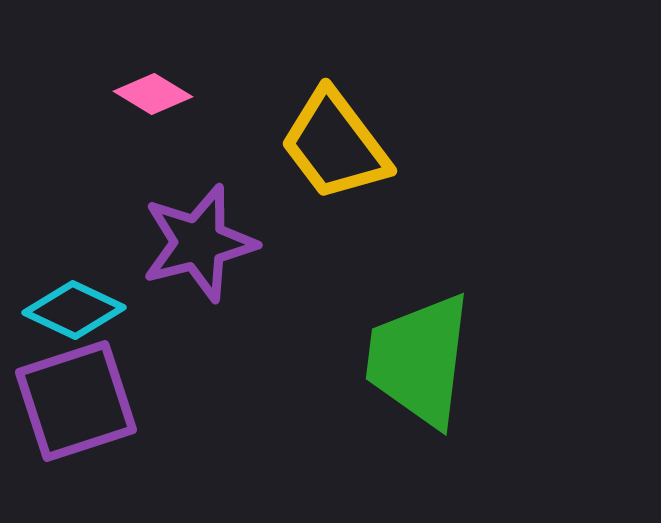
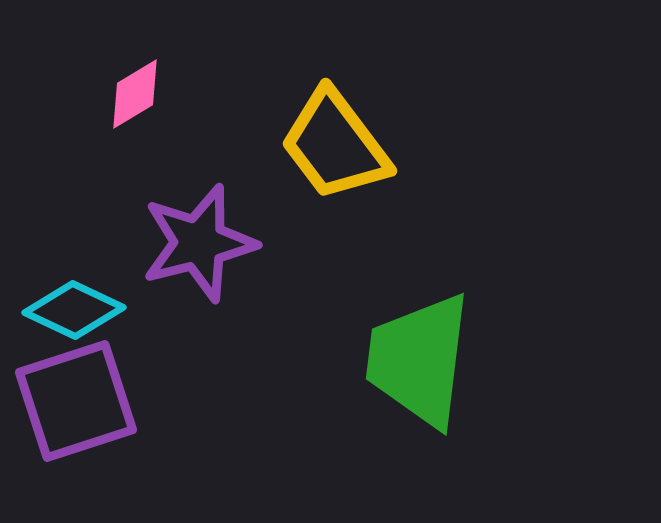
pink diamond: moved 18 px left; rotated 62 degrees counterclockwise
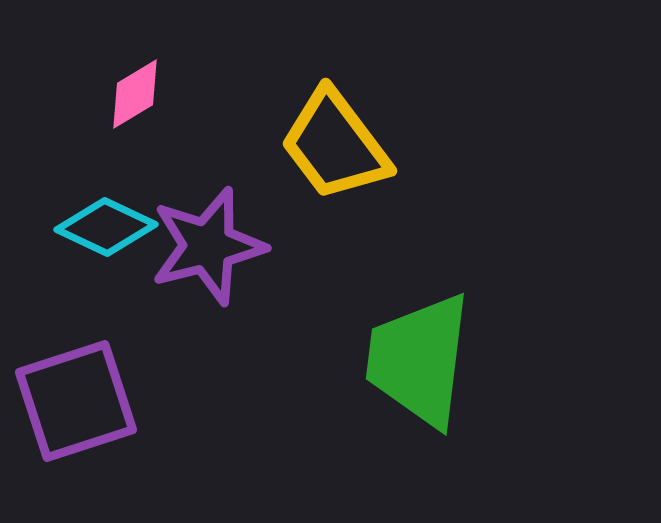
purple star: moved 9 px right, 3 px down
cyan diamond: moved 32 px right, 83 px up
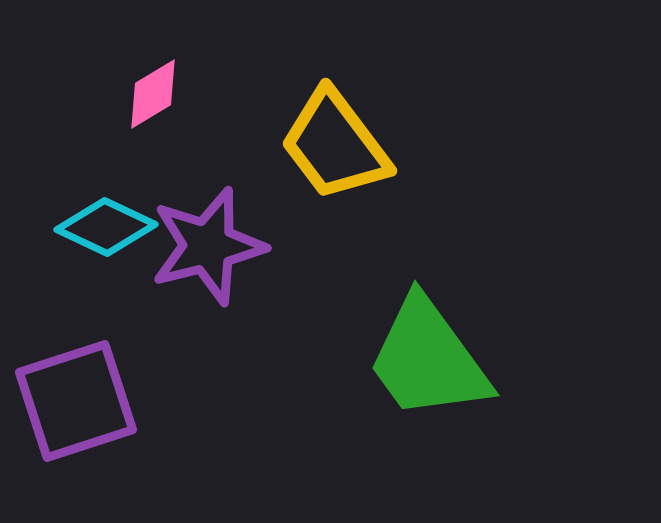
pink diamond: moved 18 px right
green trapezoid: moved 9 px right, 1 px up; rotated 43 degrees counterclockwise
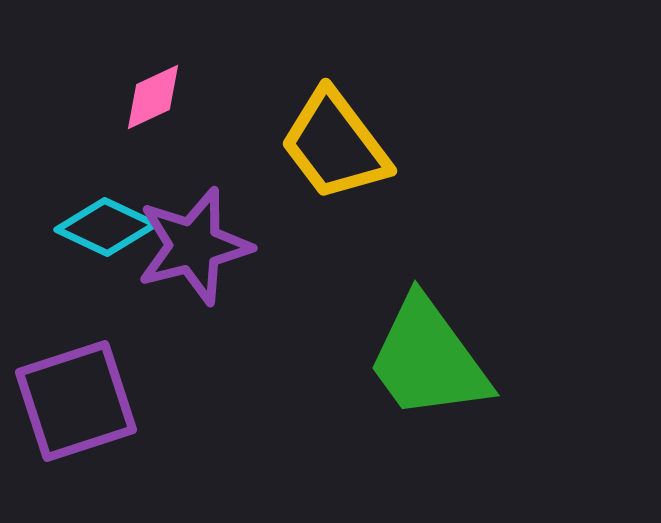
pink diamond: moved 3 px down; rotated 6 degrees clockwise
purple star: moved 14 px left
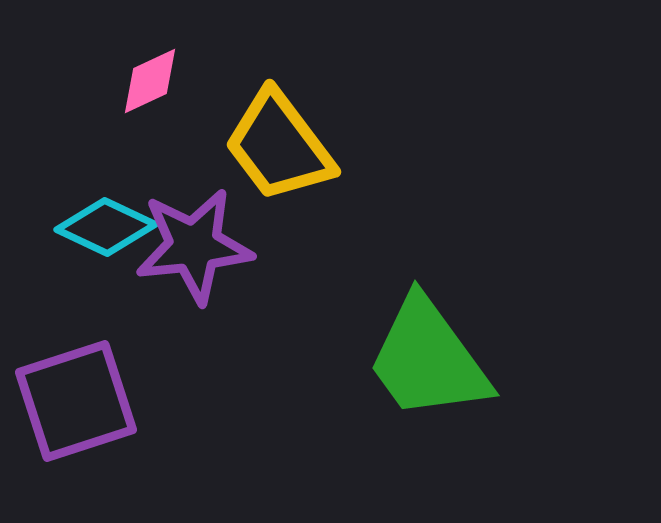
pink diamond: moved 3 px left, 16 px up
yellow trapezoid: moved 56 px left, 1 px down
purple star: rotated 8 degrees clockwise
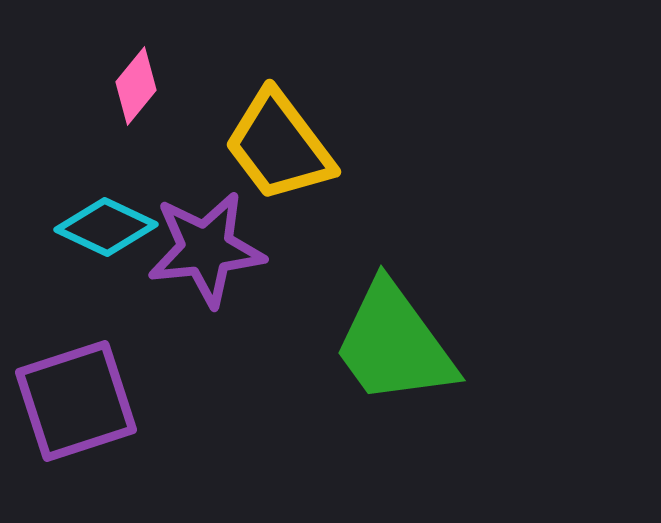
pink diamond: moved 14 px left, 5 px down; rotated 26 degrees counterclockwise
purple star: moved 12 px right, 3 px down
green trapezoid: moved 34 px left, 15 px up
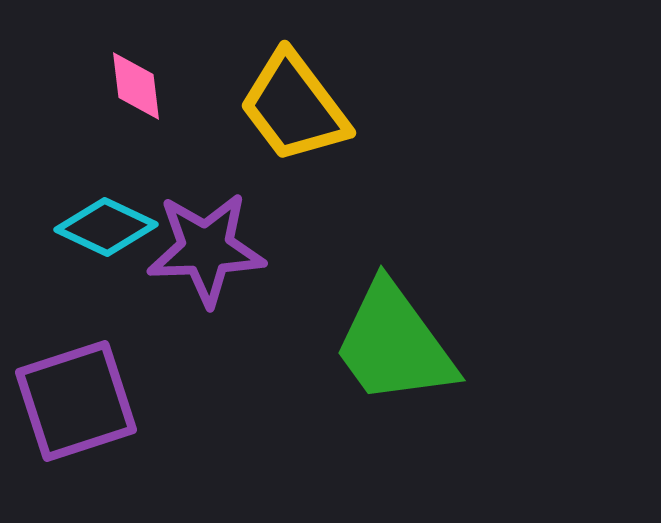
pink diamond: rotated 46 degrees counterclockwise
yellow trapezoid: moved 15 px right, 39 px up
purple star: rotated 4 degrees clockwise
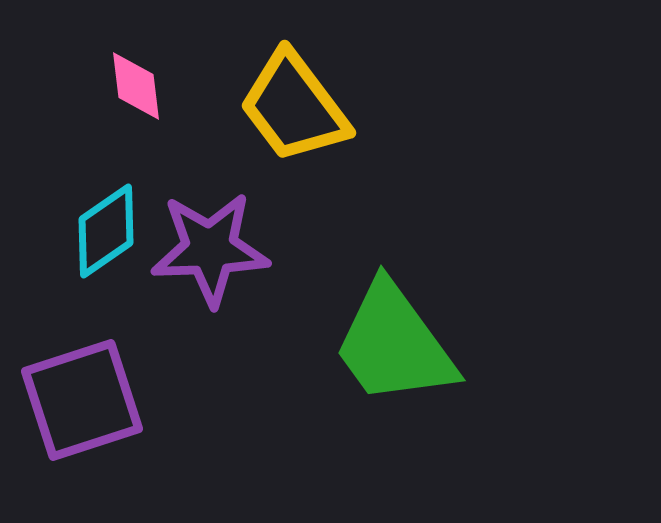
cyan diamond: moved 4 px down; rotated 60 degrees counterclockwise
purple star: moved 4 px right
purple square: moved 6 px right, 1 px up
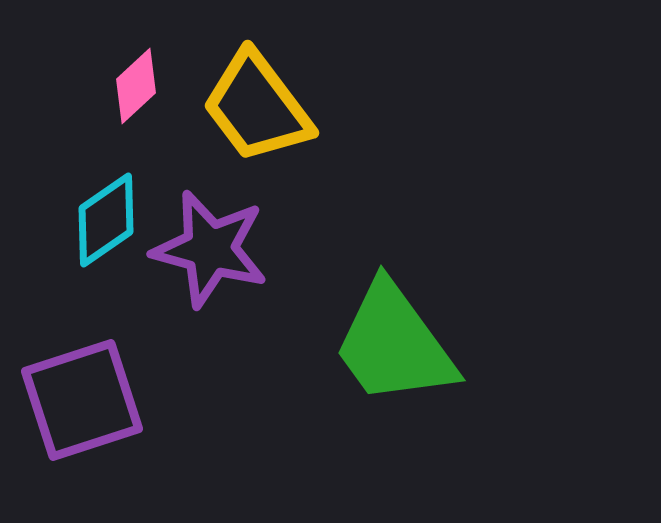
pink diamond: rotated 54 degrees clockwise
yellow trapezoid: moved 37 px left
cyan diamond: moved 11 px up
purple star: rotated 17 degrees clockwise
